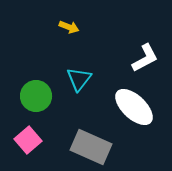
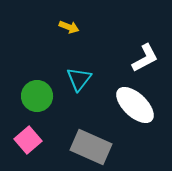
green circle: moved 1 px right
white ellipse: moved 1 px right, 2 px up
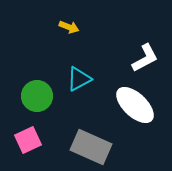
cyan triangle: rotated 24 degrees clockwise
pink square: rotated 16 degrees clockwise
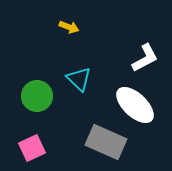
cyan triangle: rotated 48 degrees counterclockwise
pink square: moved 4 px right, 8 px down
gray rectangle: moved 15 px right, 5 px up
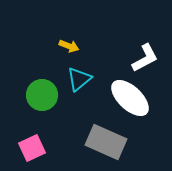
yellow arrow: moved 19 px down
cyan triangle: rotated 36 degrees clockwise
green circle: moved 5 px right, 1 px up
white ellipse: moved 5 px left, 7 px up
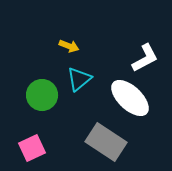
gray rectangle: rotated 9 degrees clockwise
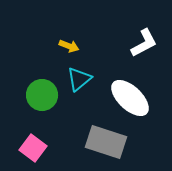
white L-shape: moved 1 px left, 15 px up
gray rectangle: rotated 15 degrees counterclockwise
pink square: moved 1 px right; rotated 28 degrees counterclockwise
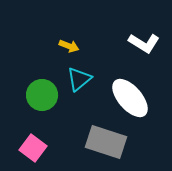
white L-shape: rotated 60 degrees clockwise
white ellipse: rotated 6 degrees clockwise
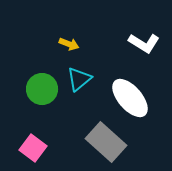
yellow arrow: moved 2 px up
green circle: moved 6 px up
gray rectangle: rotated 24 degrees clockwise
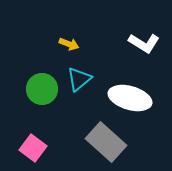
white ellipse: rotated 33 degrees counterclockwise
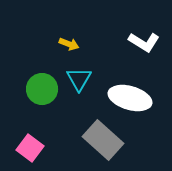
white L-shape: moved 1 px up
cyan triangle: rotated 20 degrees counterclockwise
gray rectangle: moved 3 px left, 2 px up
pink square: moved 3 px left
